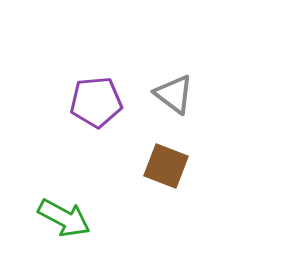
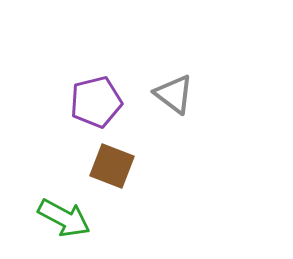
purple pentagon: rotated 9 degrees counterclockwise
brown square: moved 54 px left
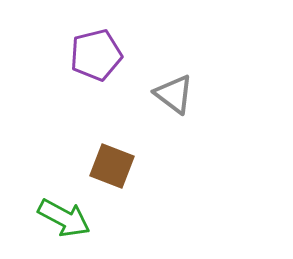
purple pentagon: moved 47 px up
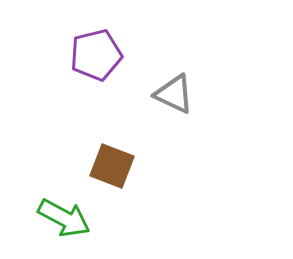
gray triangle: rotated 12 degrees counterclockwise
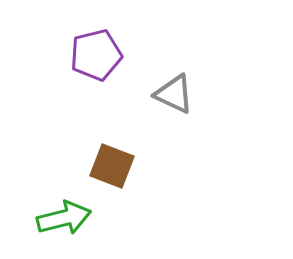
green arrow: rotated 42 degrees counterclockwise
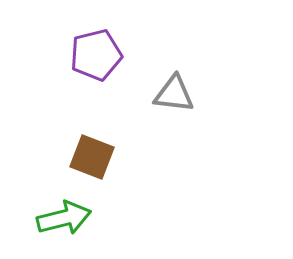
gray triangle: rotated 18 degrees counterclockwise
brown square: moved 20 px left, 9 px up
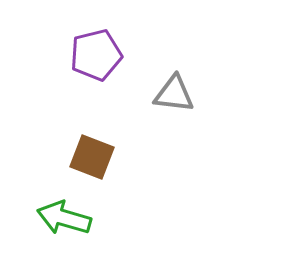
green arrow: rotated 150 degrees counterclockwise
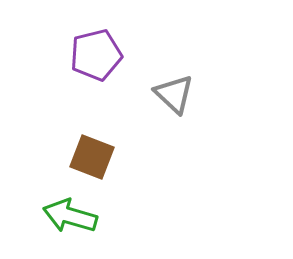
gray triangle: rotated 36 degrees clockwise
green arrow: moved 6 px right, 2 px up
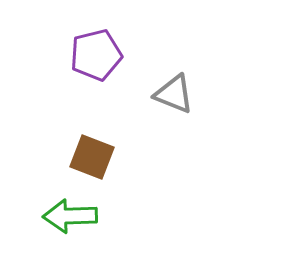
gray triangle: rotated 21 degrees counterclockwise
green arrow: rotated 18 degrees counterclockwise
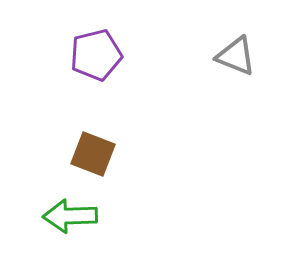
gray triangle: moved 62 px right, 38 px up
brown square: moved 1 px right, 3 px up
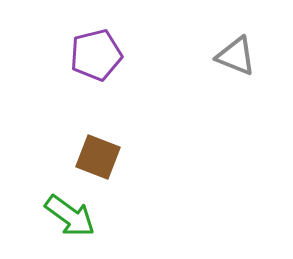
brown square: moved 5 px right, 3 px down
green arrow: rotated 142 degrees counterclockwise
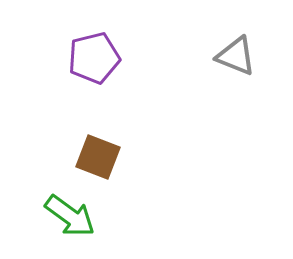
purple pentagon: moved 2 px left, 3 px down
